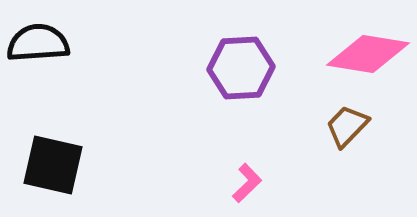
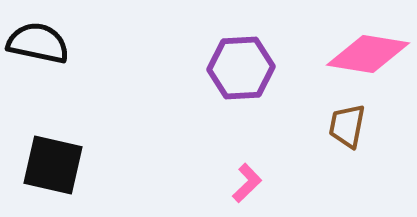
black semicircle: rotated 16 degrees clockwise
brown trapezoid: rotated 33 degrees counterclockwise
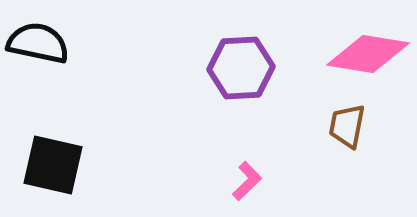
pink L-shape: moved 2 px up
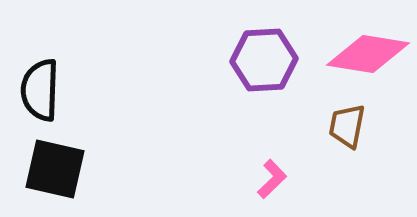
black semicircle: moved 2 px right, 47 px down; rotated 100 degrees counterclockwise
purple hexagon: moved 23 px right, 8 px up
black square: moved 2 px right, 4 px down
pink L-shape: moved 25 px right, 2 px up
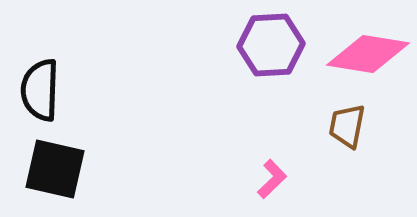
purple hexagon: moved 7 px right, 15 px up
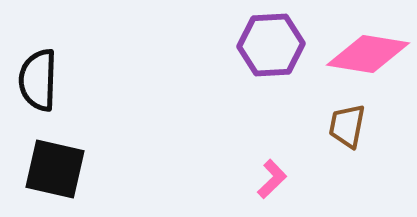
black semicircle: moved 2 px left, 10 px up
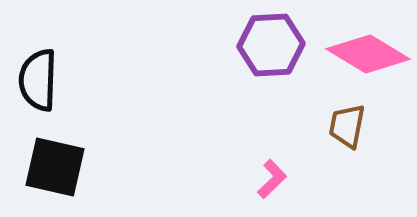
pink diamond: rotated 22 degrees clockwise
black square: moved 2 px up
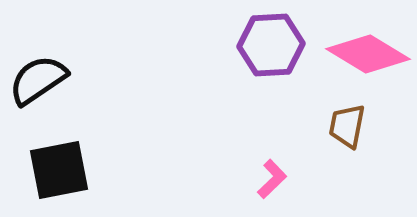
black semicircle: rotated 54 degrees clockwise
black square: moved 4 px right, 3 px down; rotated 24 degrees counterclockwise
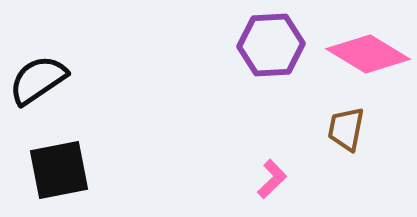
brown trapezoid: moved 1 px left, 3 px down
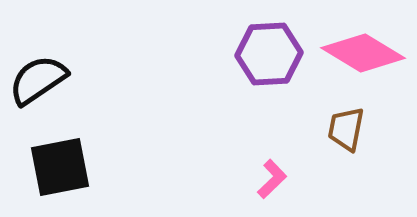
purple hexagon: moved 2 px left, 9 px down
pink diamond: moved 5 px left, 1 px up
black square: moved 1 px right, 3 px up
